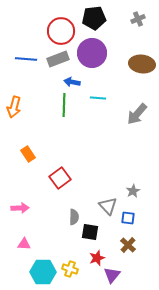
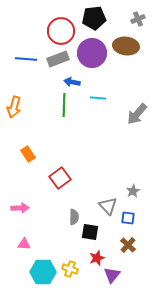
brown ellipse: moved 16 px left, 18 px up
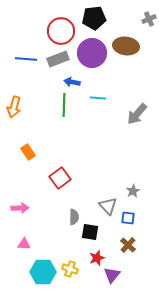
gray cross: moved 11 px right
orange rectangle: moved 2 px up
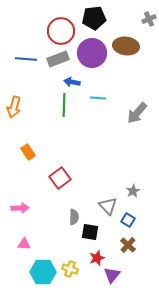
gray arrow: moved 1 px up
blue square: moved 2 px down; rotated 24 degrees clockwise
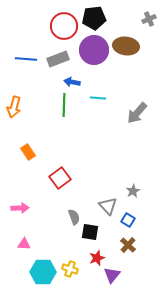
red circle: moved 3 px right, 5 px up
purple circle: moved 2 px right, 3 px up
gray semicircle: rotated 21 degrees counterclockwise
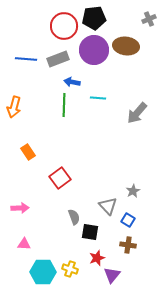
brown cross: rotated 35 degrees counterclockwise
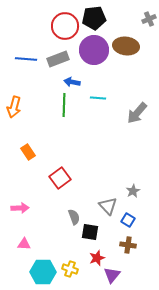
red circle: moved 1 px right
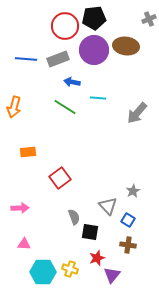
green line: moved 1 px right, 2 px down; rotated 60 degrees counterclockwise
orange rectangle: rotated 63 degrees counterclockwise
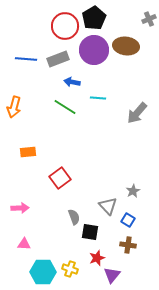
black pentagon: rotated 25 degrees counterclockwise
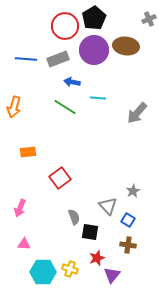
pink arrow: rotated 114 degrees clockwise
